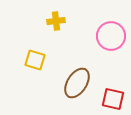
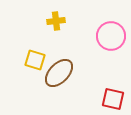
brown ellipse: moved 18 px left, 10 px up; rotated 12 degrees clockwise
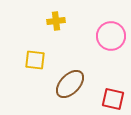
yellow square: rotated 10 degrees counterclockwise
brown ellipse: moved 11 px right, 11 px down
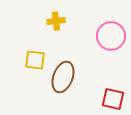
brown ellipse: moved 7 px left, 7 px up; rotated 24 degrees counterclockwise
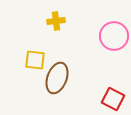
pink circle: moved 3 px right
brown ellipse: moved 6 px left, 1 px down
red square: rotated 15 degrees clockwise
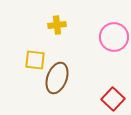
yellow cross: moved 1 px right, 4 px down
pink circle: moved 1 px down
red square: rotated 15 degrees clockwise
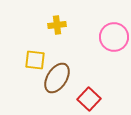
brown ellipse: rotated 12 degrees clockwise
red square: moved 24 px left
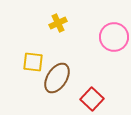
yellow cross: moved 1 px right, 2 px up; rotated 18 degrees counterclockwise
yellow square: moved 2 px left, 2 px down
red square: moved 3 px right
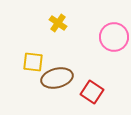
yellow cross: rotated 30 degrees counterclockwise
brown ellipse: rotated 44 degrees clockwise
red square: moved 7 px up; rotated 10 degrees counterclockwise
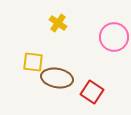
brown ellipse: rotated 24 degrees clockwise
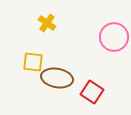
yellow cross: moved 11 px left
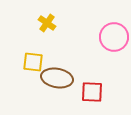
red square: rotated 30 degrees counterclockwise
